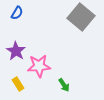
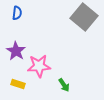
blue semicircle: rotated 24 degrees counterclockwise
gray square: moved 3 px right
yellow rectangle: rotated 40 degrees counterclockwise
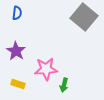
pink star: moved 7 px right, 3 px down
green arrow: rotated 48 degrees clockwise
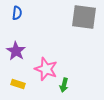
gray square: rotated 32 degrees counterclockwise
pink star: rotated 25 degrees clockwise
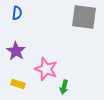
green arrow: moved 2 px down
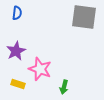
purple star: rotated 12 degrees clockwise
pink star: moved 6 px left
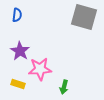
blue semicircle: moved 2 px down
gray square: rotated 8 degrees clockwise
purple star: moved 4 px right; rotated 12 degrees counterclockwise
pink star: rotated 25 degrees counterclockwise
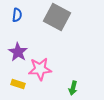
gray square: moved 27 px left; rotated 12 degrees clockwise
purple star: moved 2 px left, 1 px down
green arrow: moved 9 px right, 1 px down
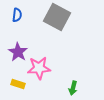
pink star: moved 1 px left, 1 px up
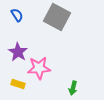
blue semicircle: rotated 40 degrees counterclockwise
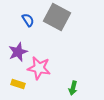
blue semicircle: moved 11 px right, 5 px down
purple star: rotated 18 degrees clockwise
pink star: rotated 15 degrees clockwise
